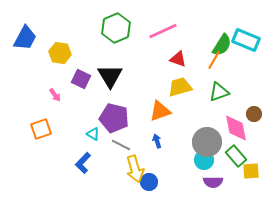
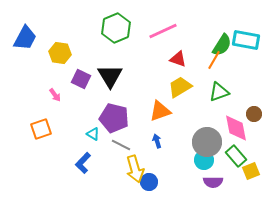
cyan rectangle: rotated 12 degrees counterclockwise
yellow trapezoid: rotated 15 degrees counterclockwise
yellow square: rotated 18 degrees counterclockwise
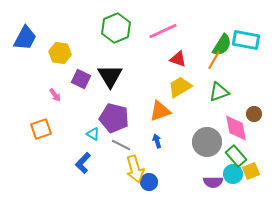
cyan circle: moved 29 px right, 14 px down
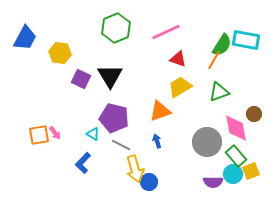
pink line: moved 3 px right, 1 px down
pink arrow: moved 38 px down
orange square: moved 2 px left, 6 px down; rotated 10 degrees clockwise
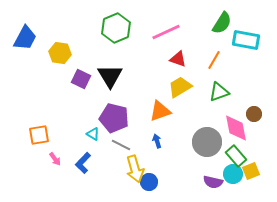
green semicircle: moved 22 px up
pink arrow: moved 26 px down
purple semicircle: rotated 12 degrees clockwise
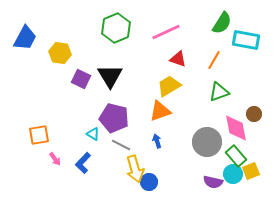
yellow trapezoid: moved 11 px left, 1 px up
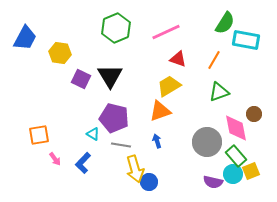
green semicircle: moved 3 px right
gray line: rotated 18 degrees counterclockwise
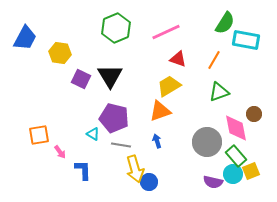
pink arrow: moved 5 px right, 7 px up
blue L-shape: moved 7 px down; rotated 135 degrees clockwise
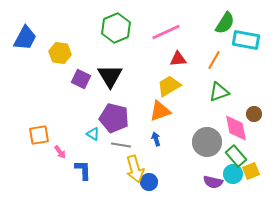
red triangle: rotated 24 degrees counterclockwise
blue arrow: moved 1 px left, 2 px up
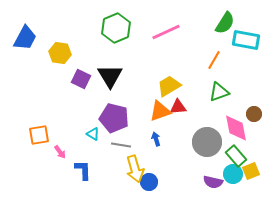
red triangle: moved 48 px down
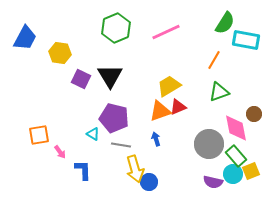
red triangle: rotated 18 degrees counterclockwise
gray circle: moved 2 px right, 2 px down
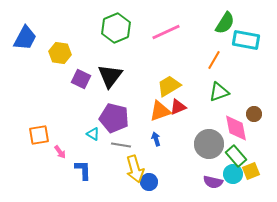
black triangle: rotated 8 degrees clockwise
